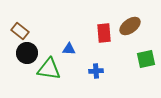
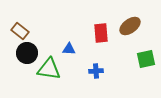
red rectangle: moved 3 px left
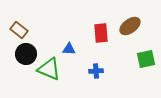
brown rectangle: moved 1 px left, 1 px up
black circle: moved 1 px left, 1 px down
green triangle: rotated 15 degrees clockwise
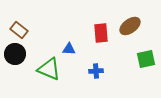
black circle: moved 11 px left
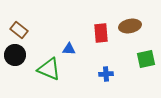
brown ellipse: rotated 25 degrees clockwise
black circle: moved 1 px down
blue cross: moved 10 px right, 3 px down
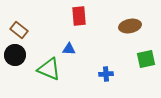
red rectangle: moved 22 px left, 17 px up
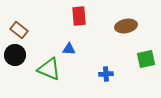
brown ellipse: moved 4 px left
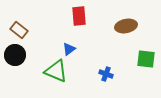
blue triangle: rotated 40 degrees counterclockwise
green square: rotated 18 degrees clockwise
green triangle: moved 7 px right, 2 px down
blue cross: rotated 24 degrees clockwise
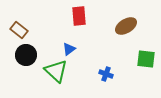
brown ellipse: rotated 20 degrees counterclockwise
black circle: moved 11 px right
green triangle: rotated 20 degrees clockwise
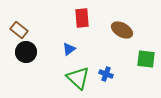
red rectangle: moved 3 px right, 2 px down
brown ellipse: moved 4 px left, 4 px down; rotated 60 degrees clockwise
black circle: moved 3 px up
green triangle: moved 22 px right, 7 px down
